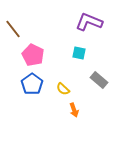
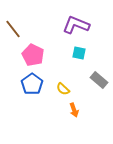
purple L-shape: moved 13 px left, 3 px down
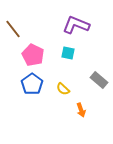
cyan square: moved 11 px left
orange arrow: moved 7 px right
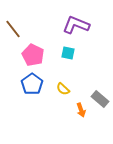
gray rectangle: moved 1 px right, 19 px down
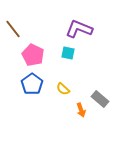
purple L-shape: moved 3 px right, 4 px down
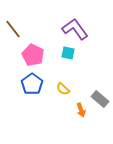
purple L-shape: moved 4 px left; rotated 32 degrees clockwise
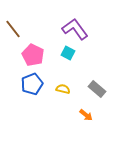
cyan square: rotated 16 degrees clockwise
blue pentagon: rotated 15 degrees clockwise
yellow semicircle: rotated 152 degrees clockwise
gray rectangle: moved 3 px left, 10 px up
orange arrow: moved 5 px right, 5 px down; rotated 32 degrees counterclockwise
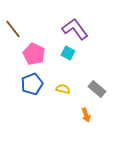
pink pentagon: moved 1 px right, 1 px up
orange arrow: rotated 32 degrees clockwise
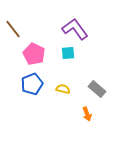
cyan square: rotated 32 degrees counterclockwise
orange arrow: moved 1 px right, 1 px up
